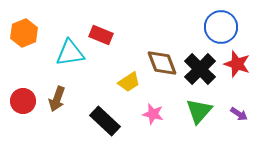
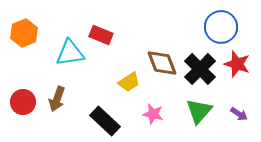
red circle: moved 1 px down
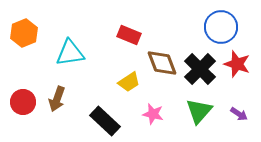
red rectangle: moved 28 px right
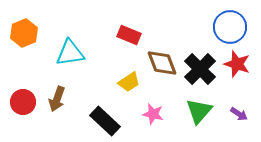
blue circle: moved 9 px right
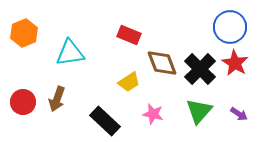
red star: moved 2 px left, 1 px up; rotated 12 degrees clockwise
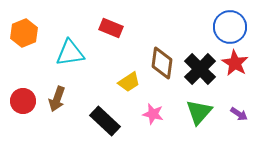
red rectangle: moved 18 px left, 7 px up
brown diamond: rotated 28 degrees clockwise
red circle: moved 1 px up
green triangle: moved 1 px down
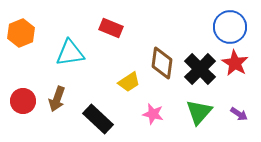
orange hexagon: moved 3 px left
black rectangle: moved 7 px left, 2 px up
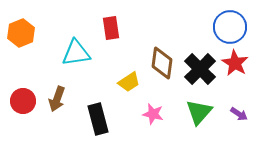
red rectangle: rotated 60 degrees clockwise
cyan triangle: moved 6 px right
black rectangle: rotated 32 degrees clockwise
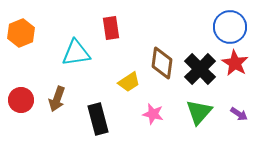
red circle: moved 2 px left, 1 px up
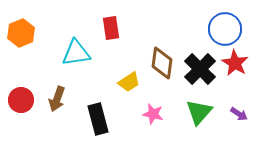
blue circle: moved 5 px left, 2 px down
